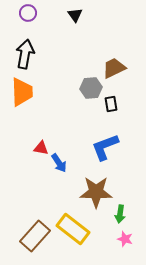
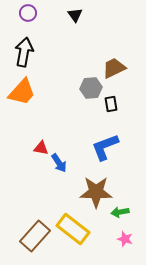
black arrow: moved 1 px left, 2 px up
orange trapezoid: rotated 44 degrees clockwise
green arrow: moved 2 px up; rotated 72 degrees clockwise
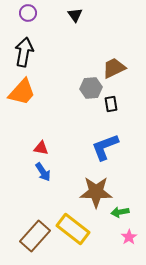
blue arrow: moved 16 px left, 9 px down
pink star: moved 4 px right, 2 px up; rotated 21 degrees clockwise
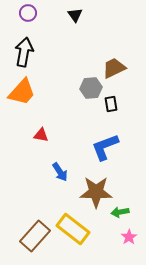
red triangle: moved 13 px up
blue arrow: moved 17 px right
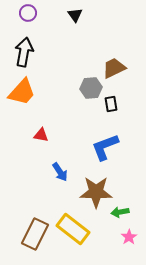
brown rectangle: moved 2 px up; rotated 16 degrees counterclockwise
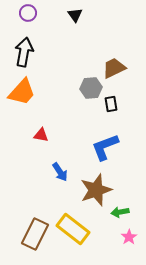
brown star: moved 2 px up; rotated 20 degrees counterclockwise
